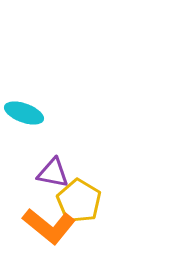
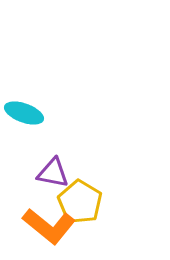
yellow pentagon: moved 1 px right, 1 px down
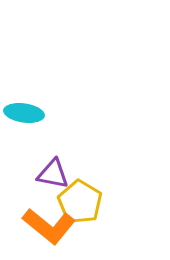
cyan ellipse: rotated 12 degrees counterclockwise
purple triangle: moved 1 px down
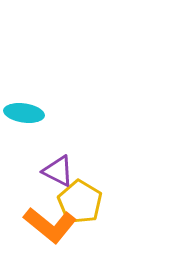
purple triangle: moved 5 px right, 3 px up; rotated 16 degrees clockwise
orange L-shape: moved 1 px right, 1 px up
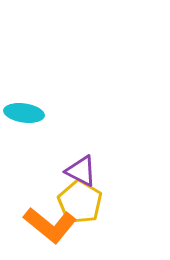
purple triangle: moved 23 px right
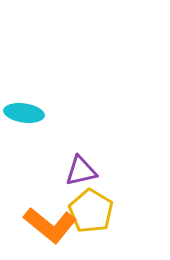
purple triangle: rotated 40 degrees counterclockwise
yellow pentagon: moved 11 px right, 9 px down
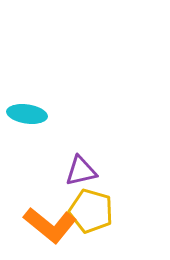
cyan ellipse: moved 3 px right, 1 px down
yellow pentagon: rotated 15 degrees counterclockwise
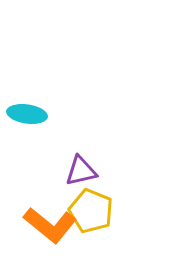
yellow pentagon: rotated 6 degrees clockwise
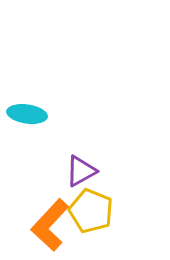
purple triangle: rotated 16 degrees counterclockwise
orange L-shape: rotated 94 degrees clockwise
